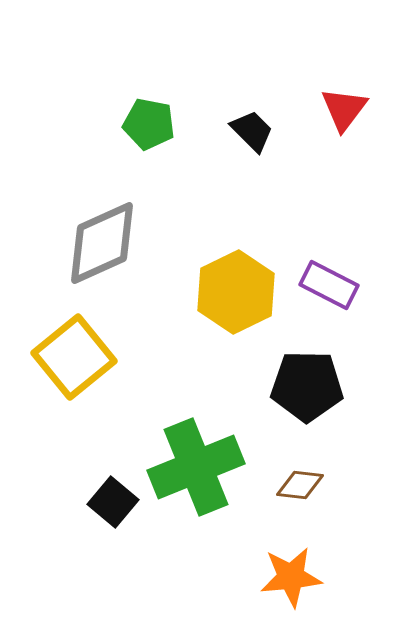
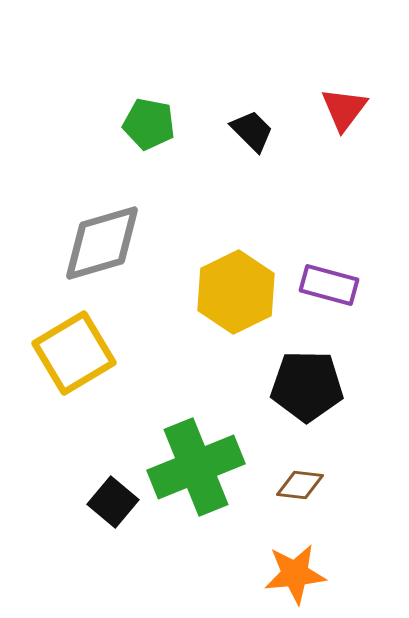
gray diamond: rotated 8 degrees clockwise
purple rectangle: rotated 12 degrees counterclockwise
yellow square: moved 4 px up; rotated 8 degrees clockwise
orange star: moved 4 px right, 3 px up
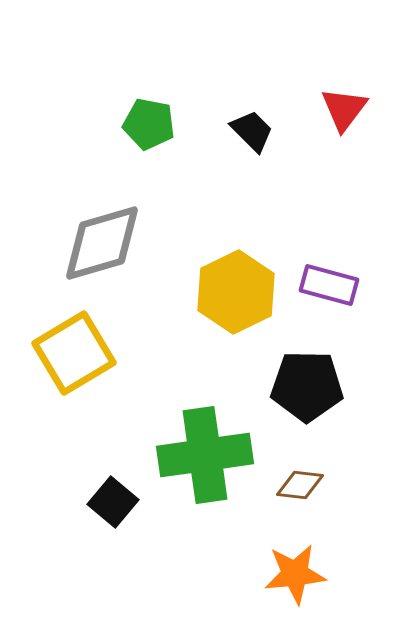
green cross: moved 9 px right, 12 px up; rotated 14 degrees clockwise
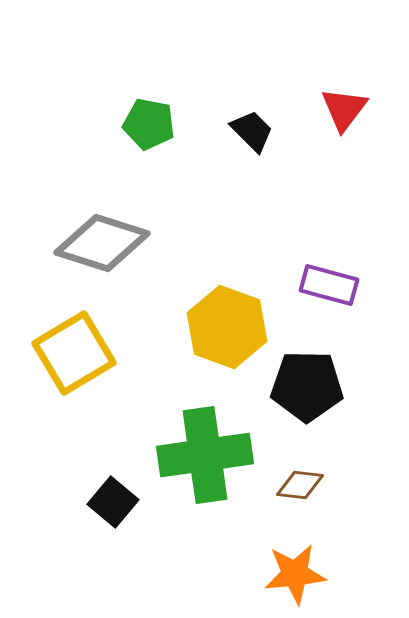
gray diamond: rotated 34 degrees clockwise
yellow hexagon: moved 9 px left, 35 px down; rotated 14 degrees counterclockwise
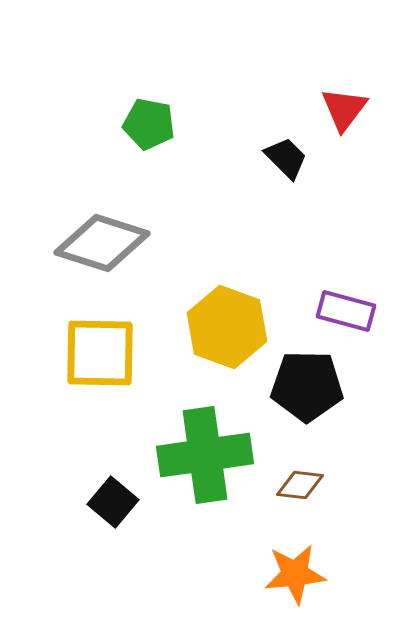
black trapezoid: moved 34 px right, 27 px down
purple rectangle: moved 17 px right, 26 px down
yellow square: moved 26 px right; rotated 32 degrees clockwise
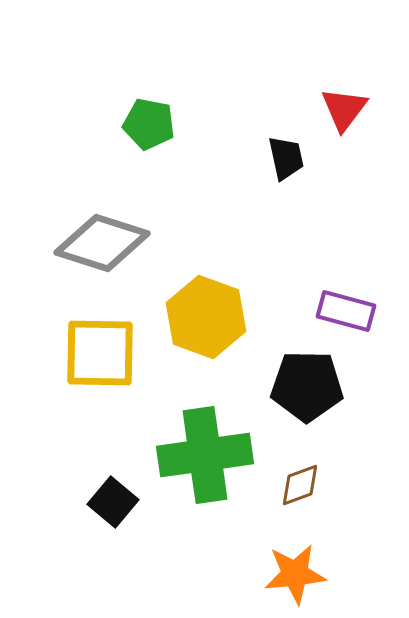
black trapezoid: rotated 33 degrees clockwise
yellow hexagon: moved 21 px left, 10 px up
brown diamond: rotated 27 degrees counterclockwise
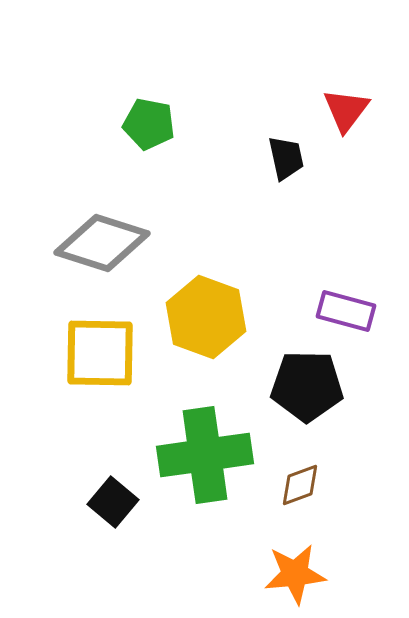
red triangle: moved 2 px right, 1 px down
